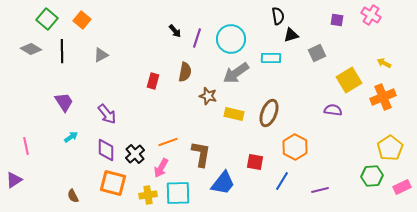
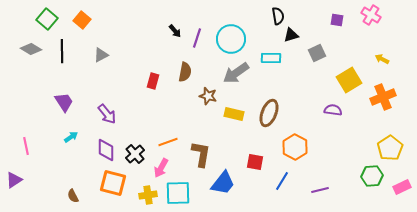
yellow arrow at (384, 63): moved 2 px left, 4 px up
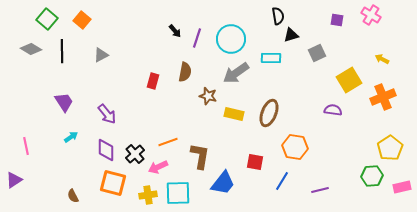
orange hexagon at (295, 147): rotated 20 degrees counterclockwise
brown L-shape at (201, 154): moved 1 px left, 2 px down
pink arrow at (161, 168): moved 3 px left, 1 px up; rotated 36 degrees clockwise
pink rectangle at (402, 187): rotated 12 degrees clockwise
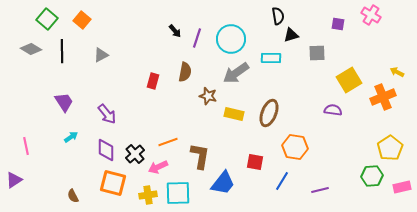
purple square at (337, 20): moved 1 px right, 4 px down
gray square at (317, 53): rotated 24 degrees clockwise
yellow arrow at (382, 59): moved 15 px right, 13 px down
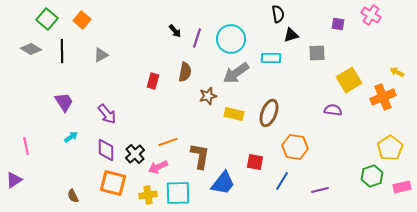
black semicircle at (278, 16): moved 2 px up
brown star at (208, 96): rotated 30 degrees counterclockwise
green hexagon at (372, 176): rotated 15 degrees counterclockwise
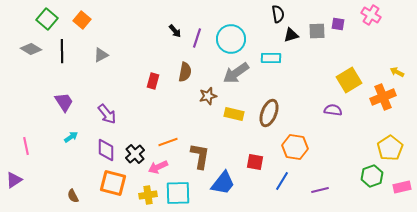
gray square at (317, 53): moved 22 px up
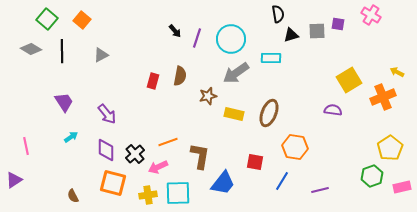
brown semicircle at (185, 72): moved 5 px left, 4 px down
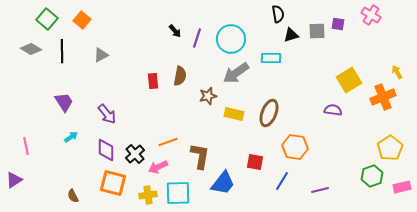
yellow arrow at (397, 72): rotated 32 degrees clockwise
red rectangle at (153, 81): rotated 21 degrees counterclockwise
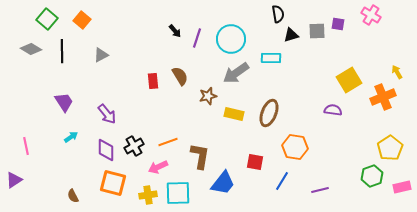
brown semicircle at (180, 76): rotated 42 degrees counterclockwise
black cross at (135, 154): moved 1 px left, 8 px up; rotated 12 degrees clockwise
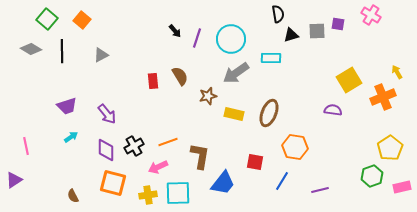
purple trapezoid at (64, 102): moved 3 px right, 4 px down; rotated 105 degrees clockwise
